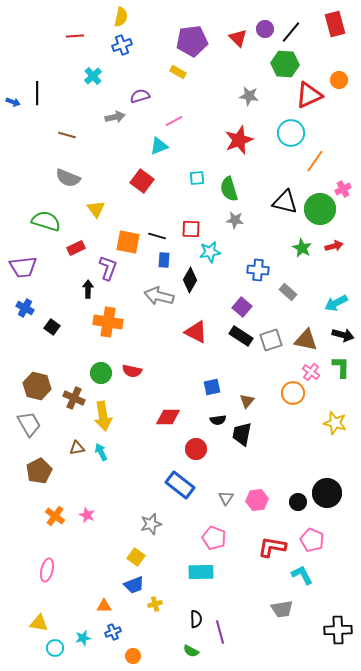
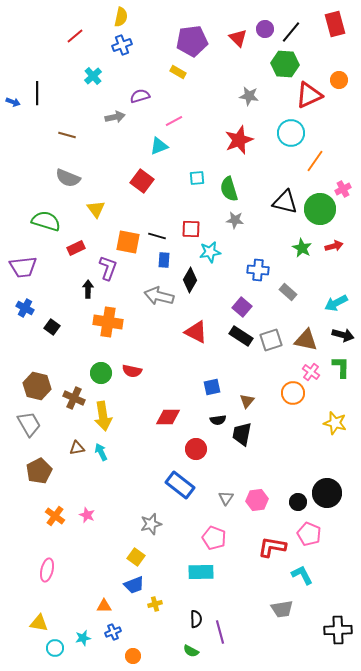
red line at (75, 36): rotated 36 degrees counterclockwise
pink pentagon at (312, 540): moved 3 px left, 6 px up
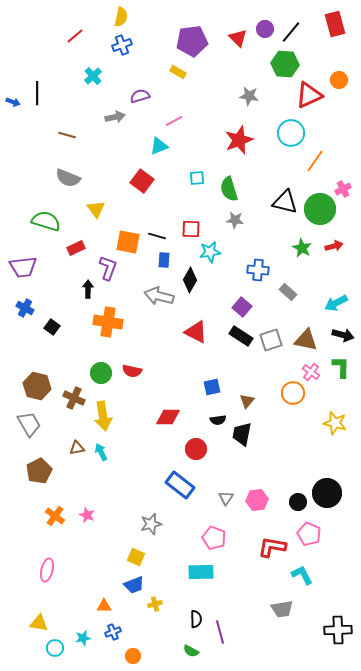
yellow square at (136, 557): rotated 12 degrees counterclockwise
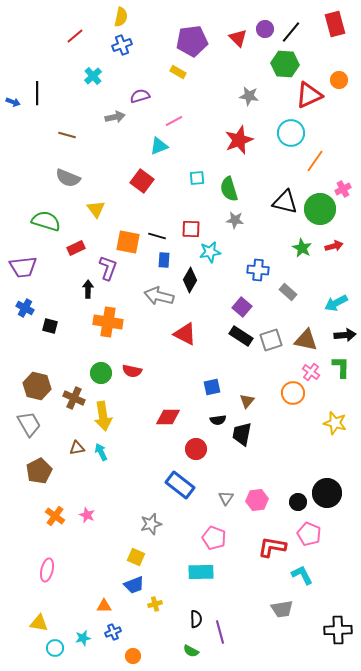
black square at (52, 327): moved 2 px left, 1 px up; rotated 21 degrees counterclockwise
red triangle at (196, 332): moved 11 px left, 2 px down
black arrow at (343, 335): moved 2 px right; rotated 20 degrees counterclockwise
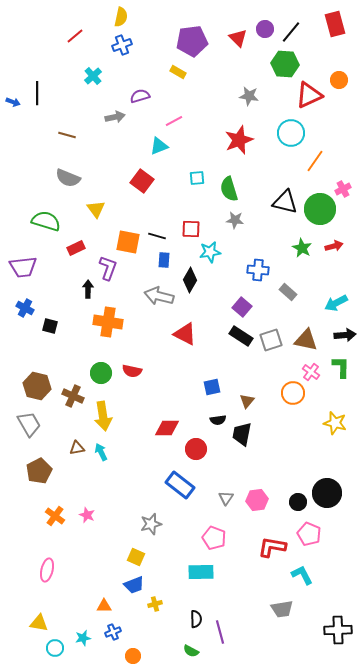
brown cross at (74, 398): moved 1 px left, 2 px up
red diamond at (168, 417): moved 1 px left, 11 px down
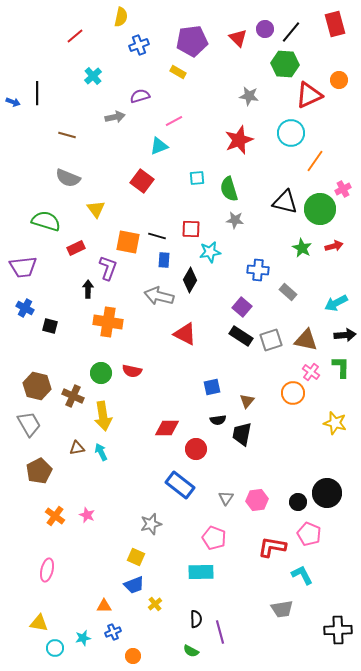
blue cross at (122, 45): moved 17 px right
yellow cross at (155, 604): rotated 24 degrees counterclockwise
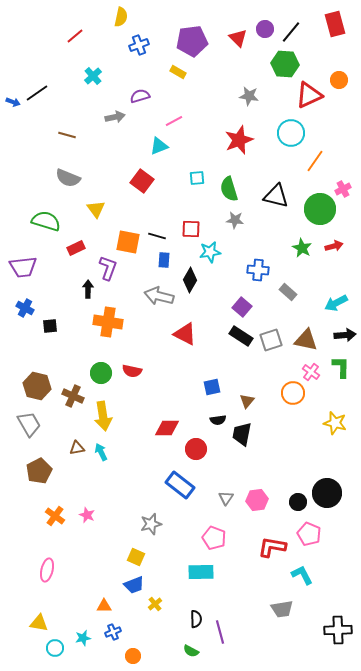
black line at (37, 93): rotated 55 degrees clockwise
black triangle at (285, 202): moved 9 px left, 6 px up
black square at (50, 326): rotated 21 degrees counterclockwise
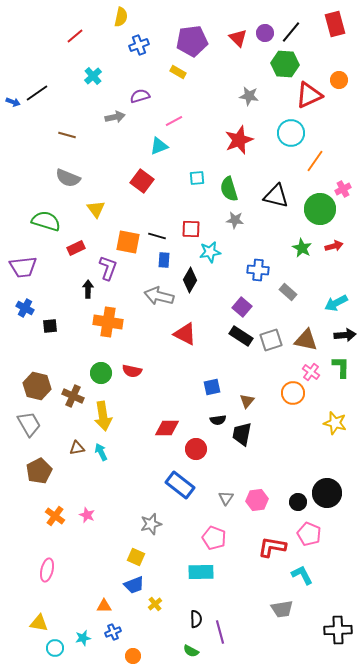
purple circle at (265, 29): moved 4 px down
